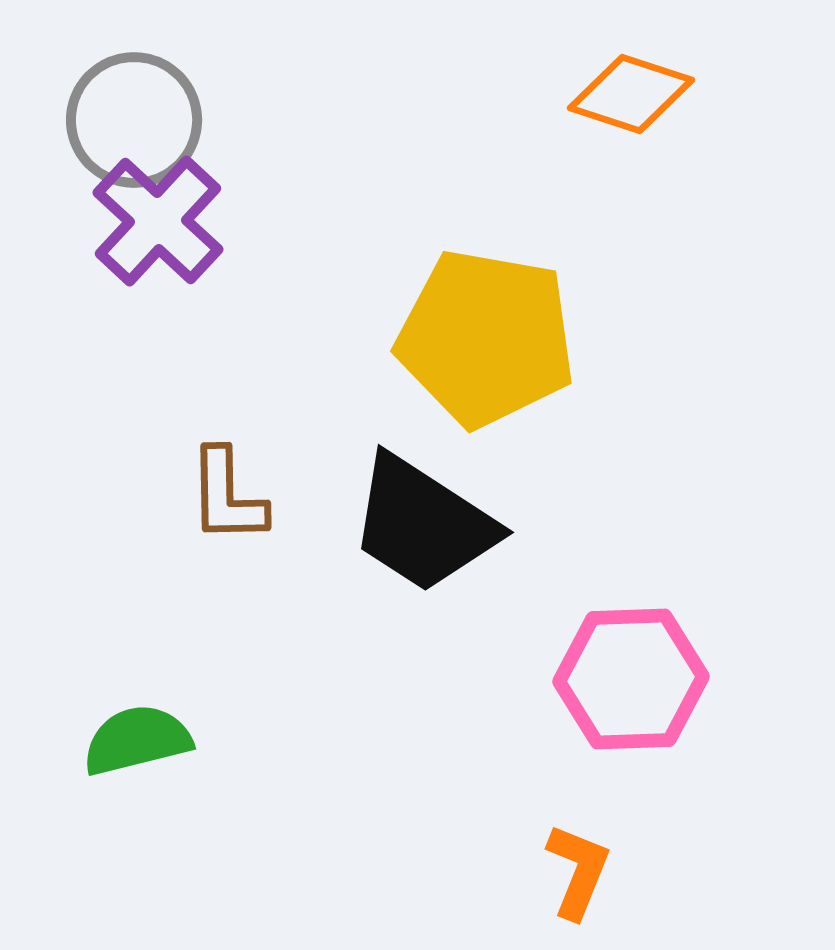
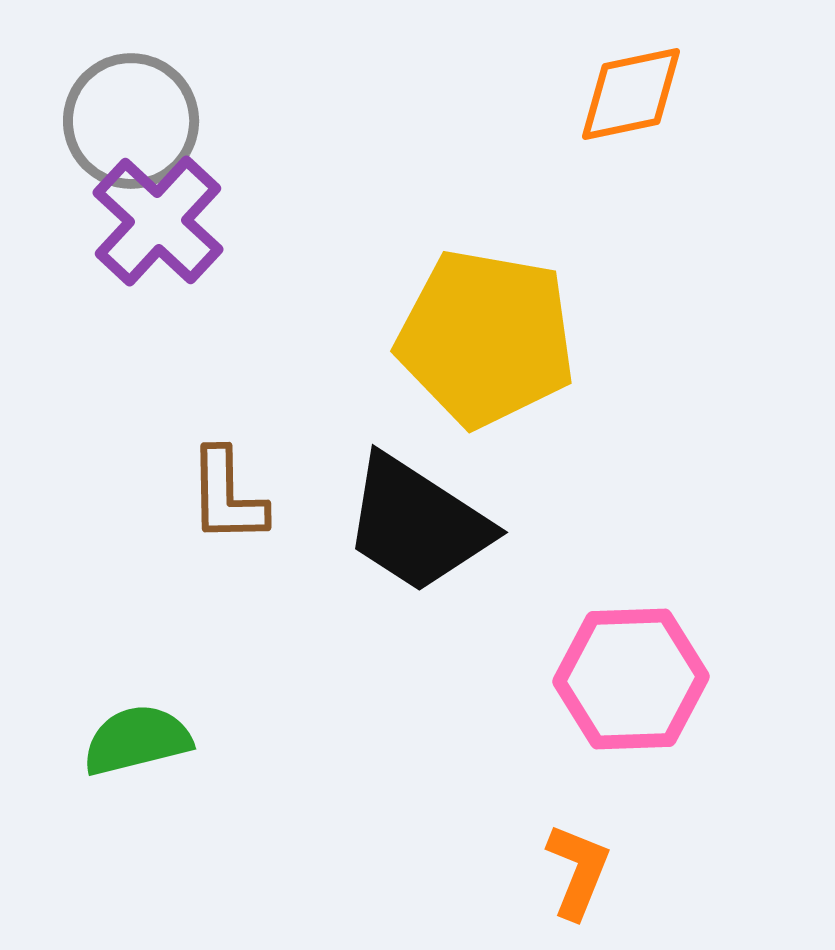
orange diamond: rotated 30 degrees counterclockwise
gray circle: moved 3 px left, 1 px down
black trapezoid: moved 6 px left
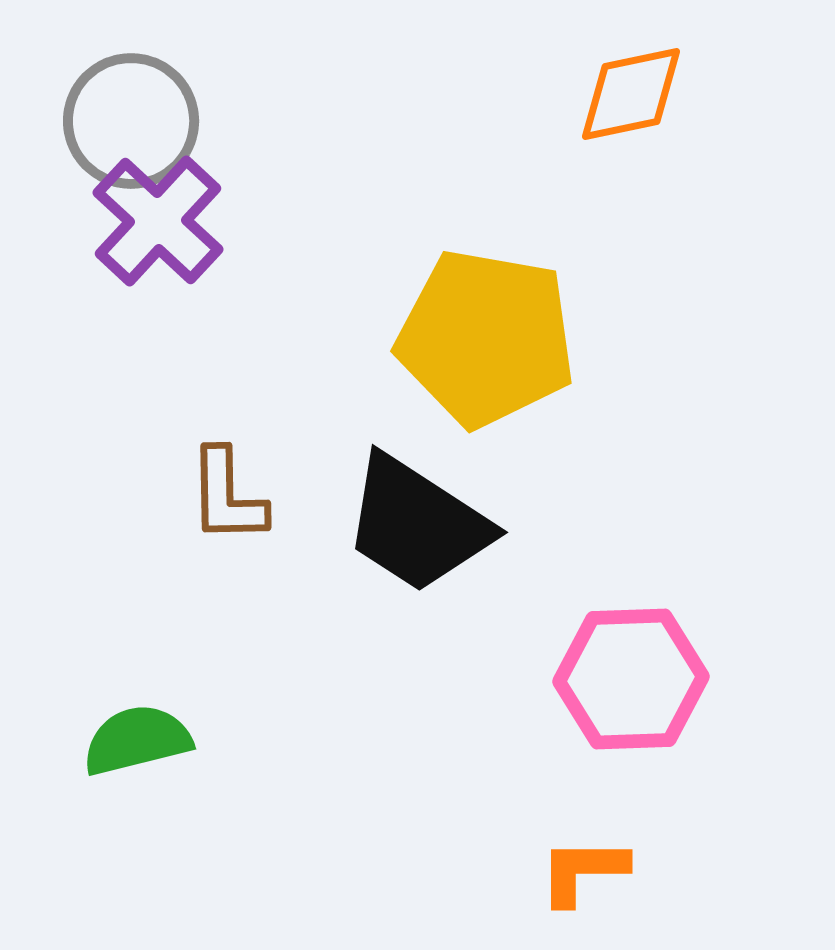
orange L-shape: moved 5 px right; rotated 112 degrees counterclockwise
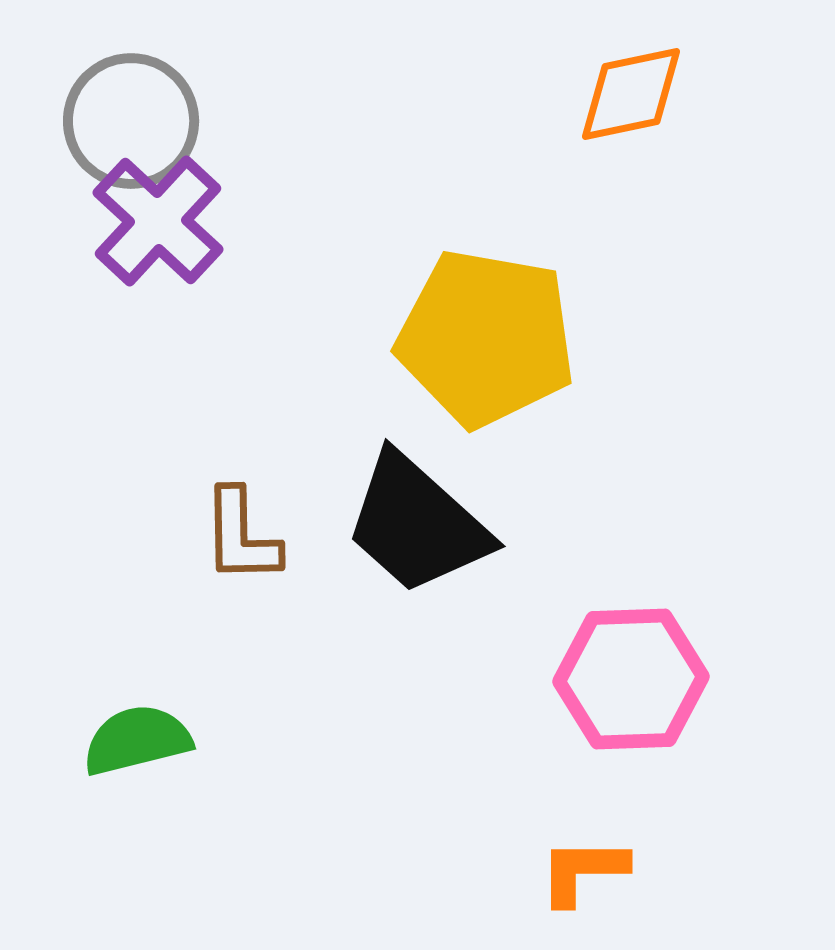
brown L-shape: moved 14 px right, 40 px down
black trapezoid: rotated 9 degrees clockwise
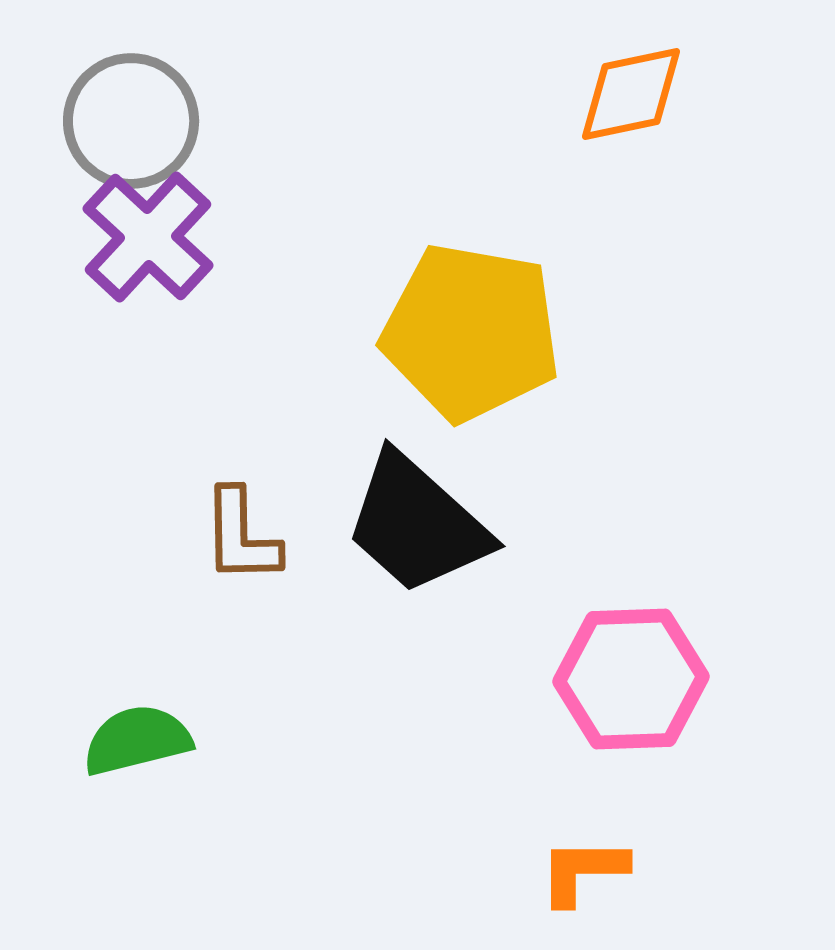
purple cross: moved 10 px left, 16 px down
yellow pentagon: moved 15 px left, 6 px up
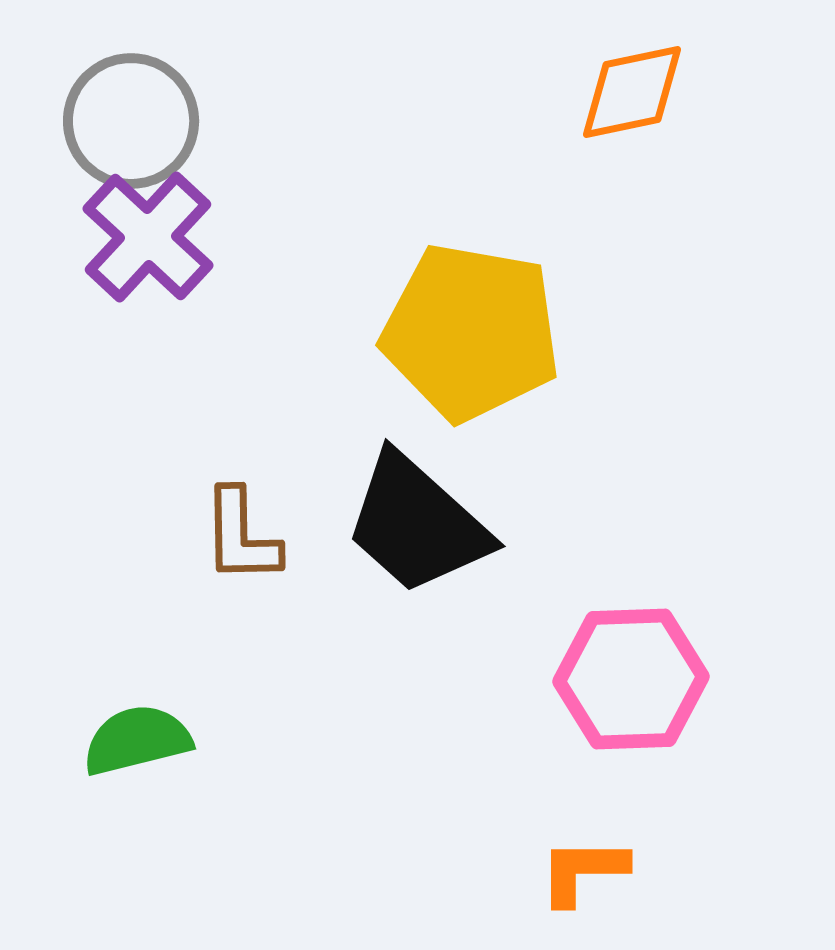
orange diamond: moved 1 px right, 2 px up
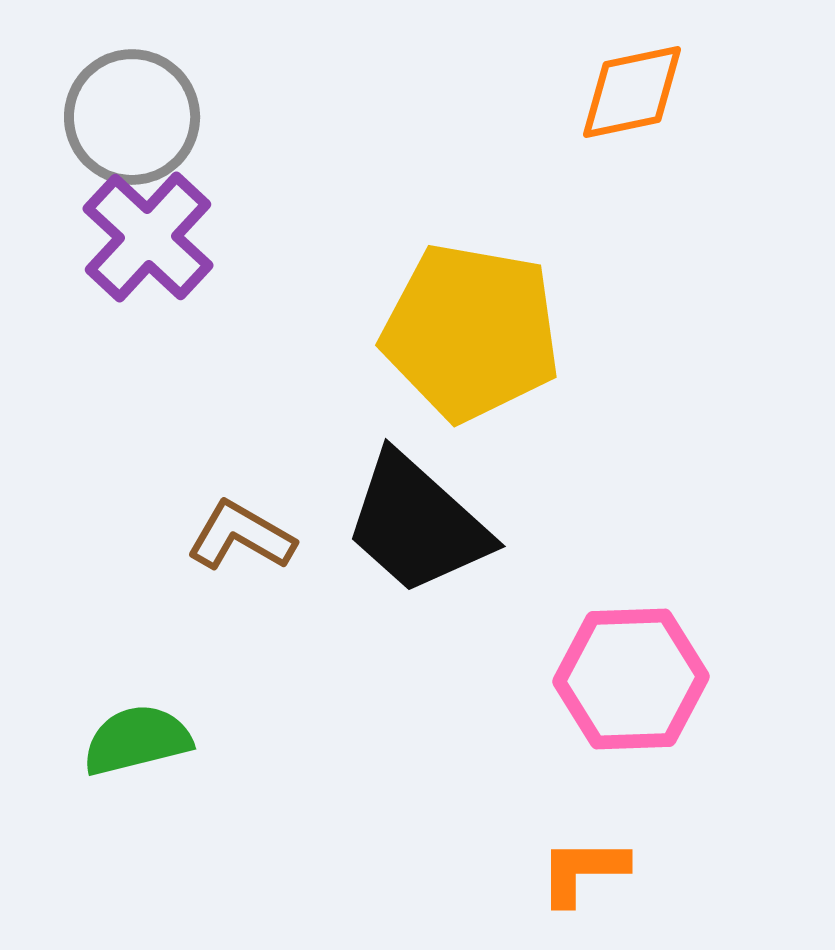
gray circle: moved 1 px right, 4 px up
brown L-shape: rotated 121 degrees clockwise
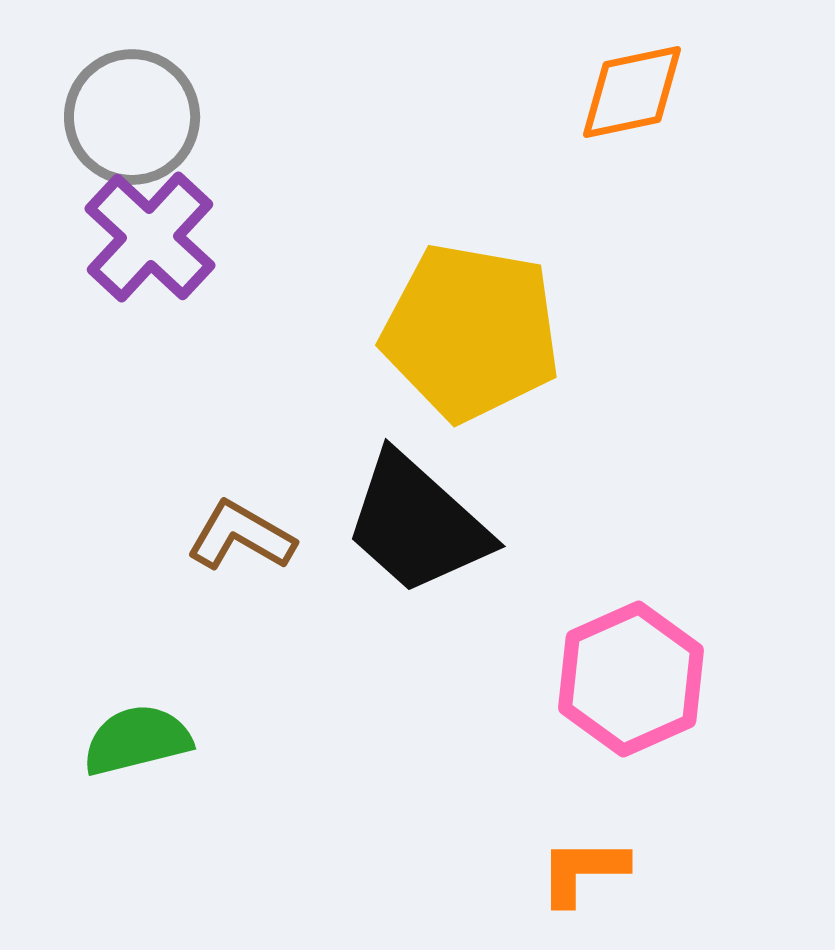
purple cross: moved 2 px right
pink hexagon: rotated 22 degrees counterclockwise
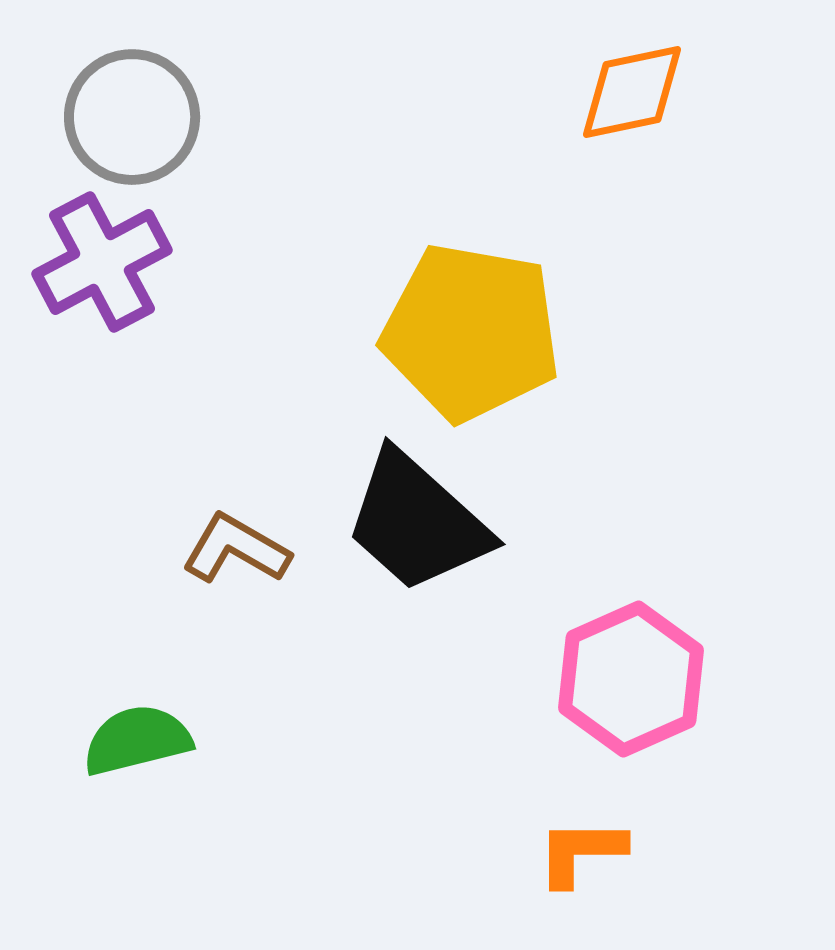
purple cross: moved 48 px left, 25 px down; rotated 19 degrees clockwise
black trapezoid: moved 2 px up
brown L-shape: moved 5 px left, 13 px down
orange L-shape: moved 2 px left, 19 px up
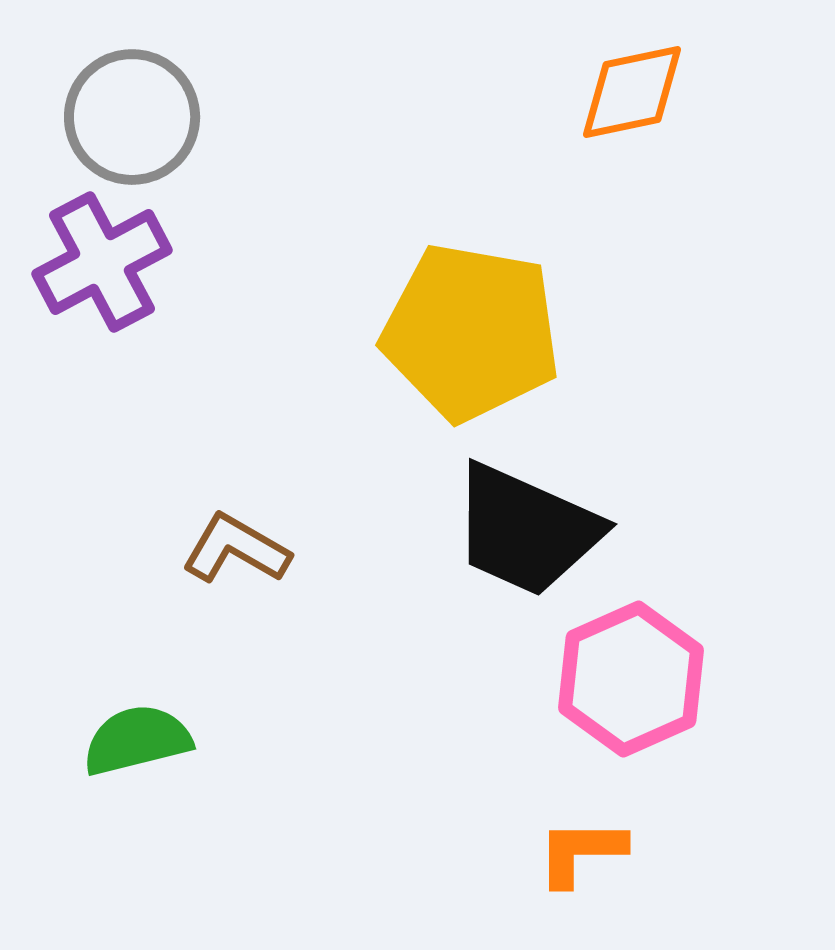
black trapezoid: moved 109 px right, 8 px down; rotated 18 degrees counterclockwise
